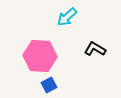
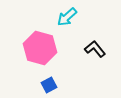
black L-shape: rotated 20 degrees clockwise
pink hexagon: moved 8 px up; rotated 12 degrees clockwise
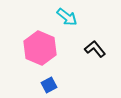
cyan arrow: rotated 100 degrees counterclockwise
pink hexagon: rotated 8 degrees clockwise
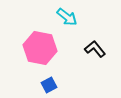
pink hexagon: rotated 12 degrees counterclockwise
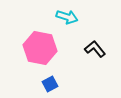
cyan arrow: rotated 20 degrees counterclockwise
blue square: moved 1 px right, 1 px up
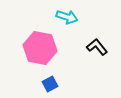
black L-shape: moved 2 px right, 2 px up
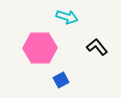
pink hexagon: rotated 12 degrees counterclockwise
blue square: moved 11 px right, 4 px up
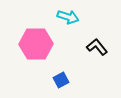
cyan arrow: moved 1 px right
pink hexagon: moved 4 px left, 4 px up
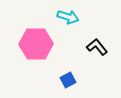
blue square: moved 7 px right
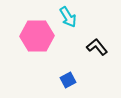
cyan arrow: rotated 40 degrees clockwise
pink hexagon: moved 1 px right, 8 px up
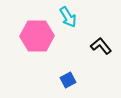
black L-shape: moved 4 px right, 1 px up
